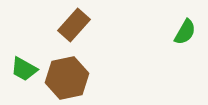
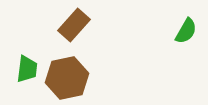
green semicircle: moved 1 px right, 1 px up
green trapezoid: moved 3 px right; rotated 112 degrees counterclockwise
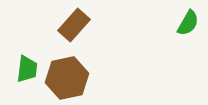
green semicircle: moved 2 px right, 8 px up
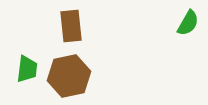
brown rectangle: moved 3 px left, 1 px down; rotated 48 degrees counterclockwise
brown hexagon: moved 2 px right, 2 px up
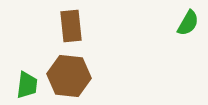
green trapezoid: moved 16 px down
brown hexagon: rotated 18 degrees clockwise
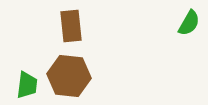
green semicircle: moved 1 px right
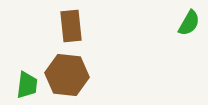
brown hexagon: moved 2 px left, 1 px up
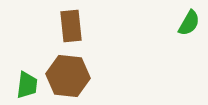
brown hexagon: moved 1 px right, 1 px down
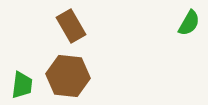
brown rectangle: rotated 24 degrees counterclockwise
green trapezoid: moved 5 px left
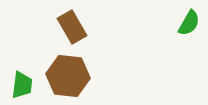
brown rectangle: moved 1 px right, 1 px down
